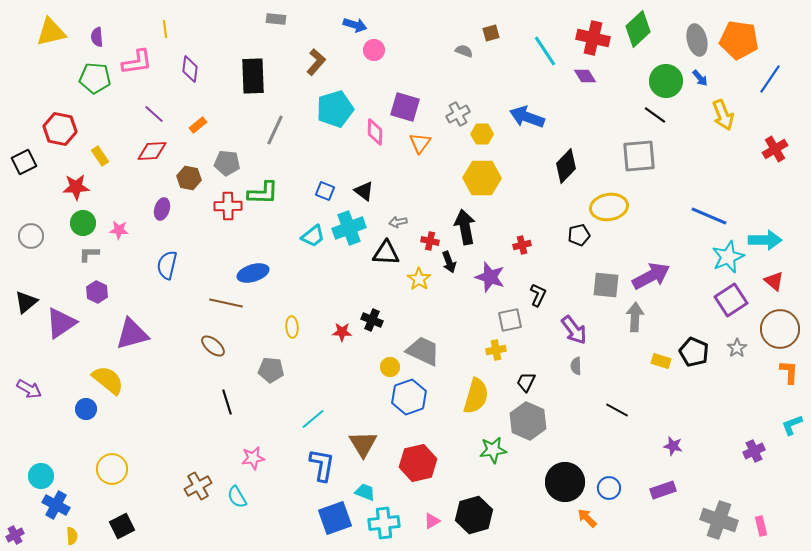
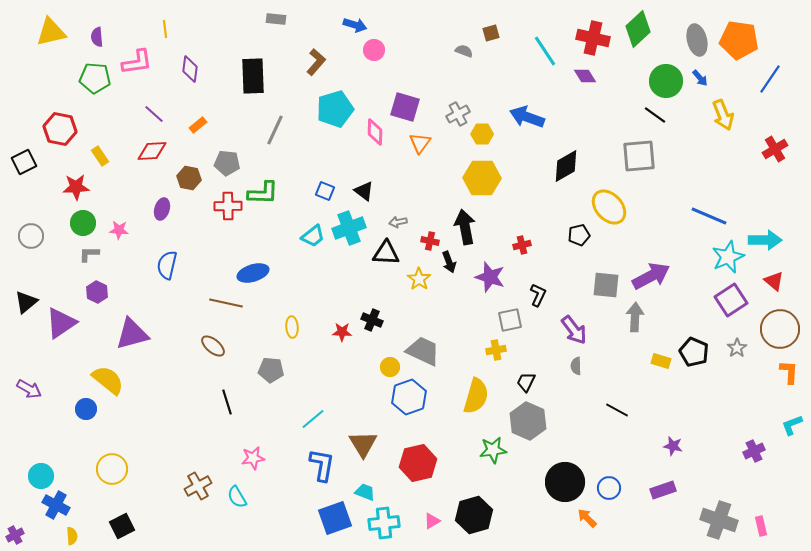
black diamond at (566, 166): rotated 16 degrees clockwise
yellow ellipse at (609, 207): rotated 57 degrees clockwise
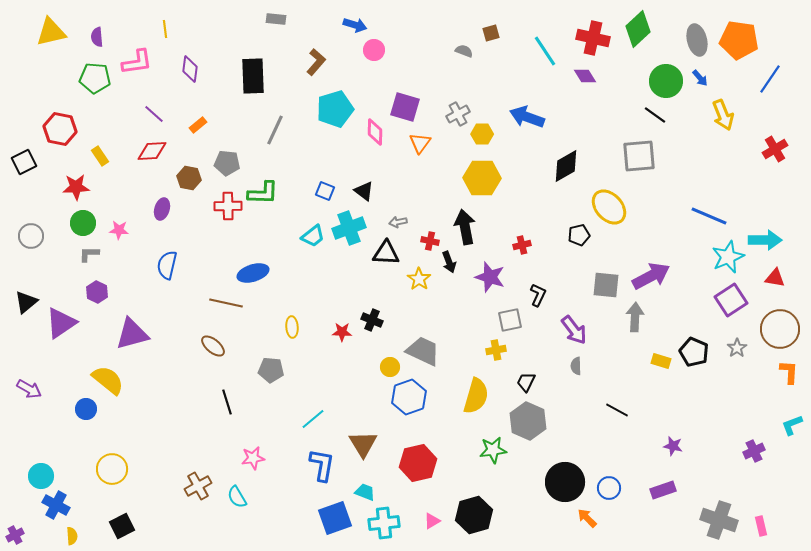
red triangle at (774, 281): moved 1 px right, 3 px up; rotated 30 degrees counterclockwise
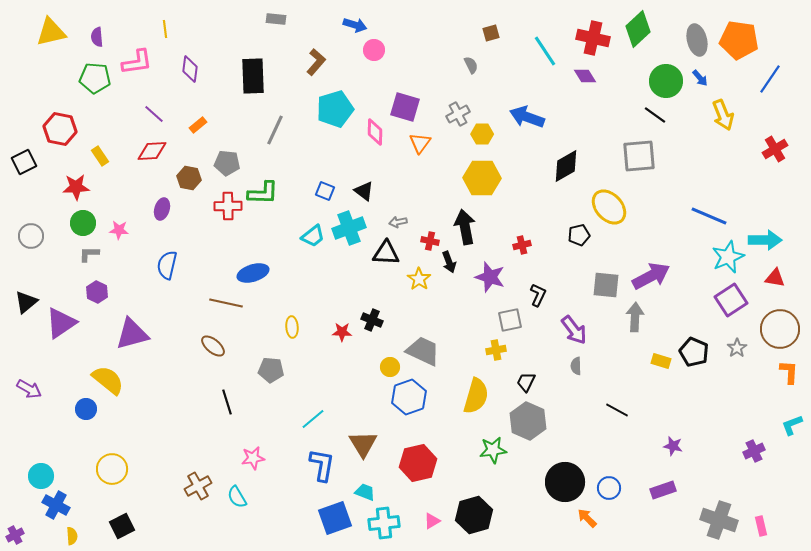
gray semicircle at (464, 51): moved 7 px right, 14 px down; rotated 42 degrees clockwise
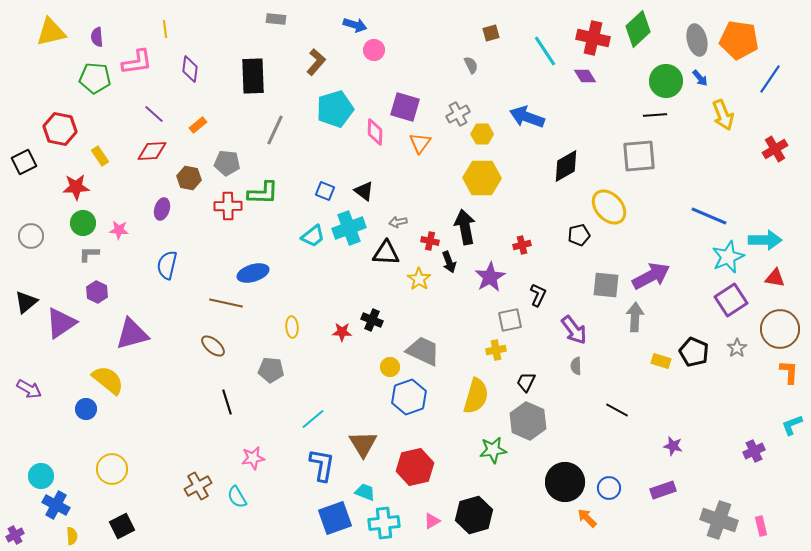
black line at (655, 115): rotated 40 degrees counterclockwise
purple star at (490, 277): rotated 24 degrees clockwise
red hexagon at (418, 463): moved 3 px left, 4 px down
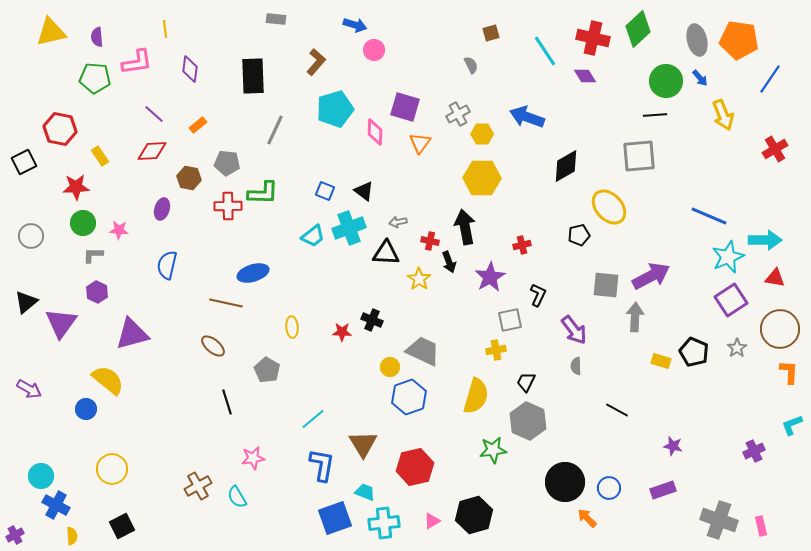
gray L-shape at (89, 254): moved 4 px right, 1 px down
purple triangle at (61, 323): rotated 20 degrees counterclockwise
gray pentagon at (271, 370): moved 4 px left; rotated 25 degrees clockwise
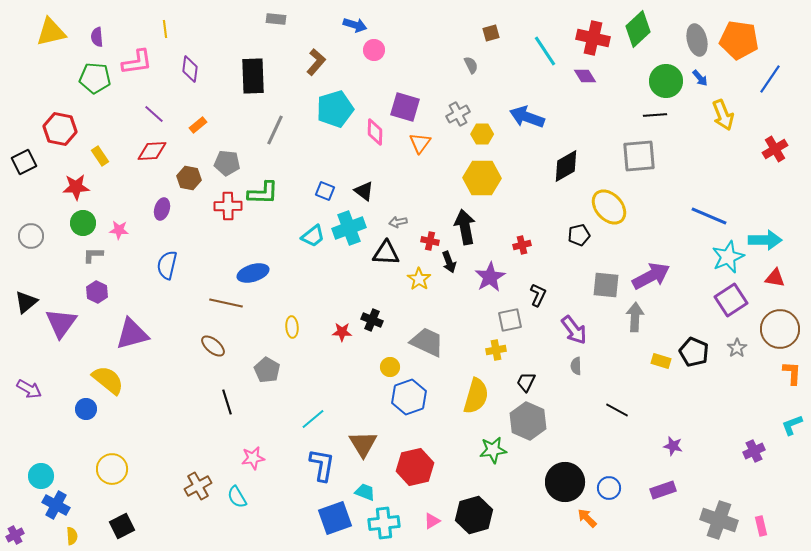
gray trapezoid at (423, 351): moved 4 px right, 9 px up
orange L-shape at (789, 372): moved 3 px right, 1 px down
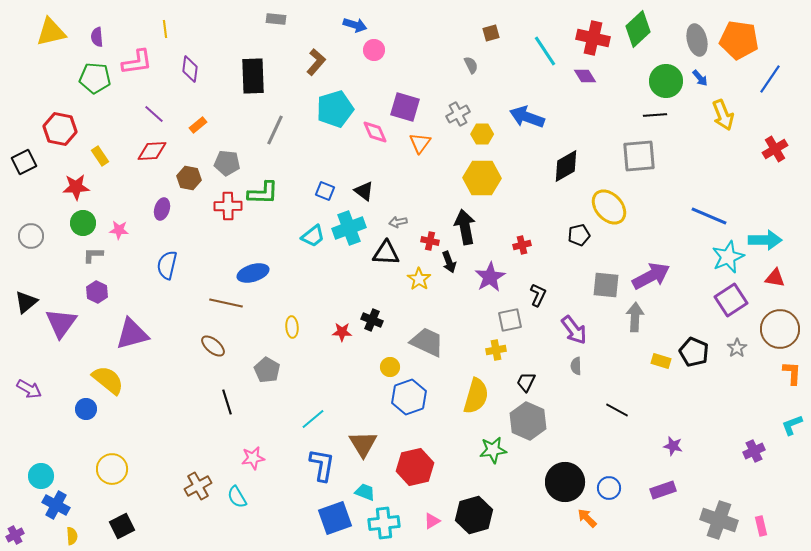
pink diamond at (375, 132): rotated 24 degrees counterclockwise
